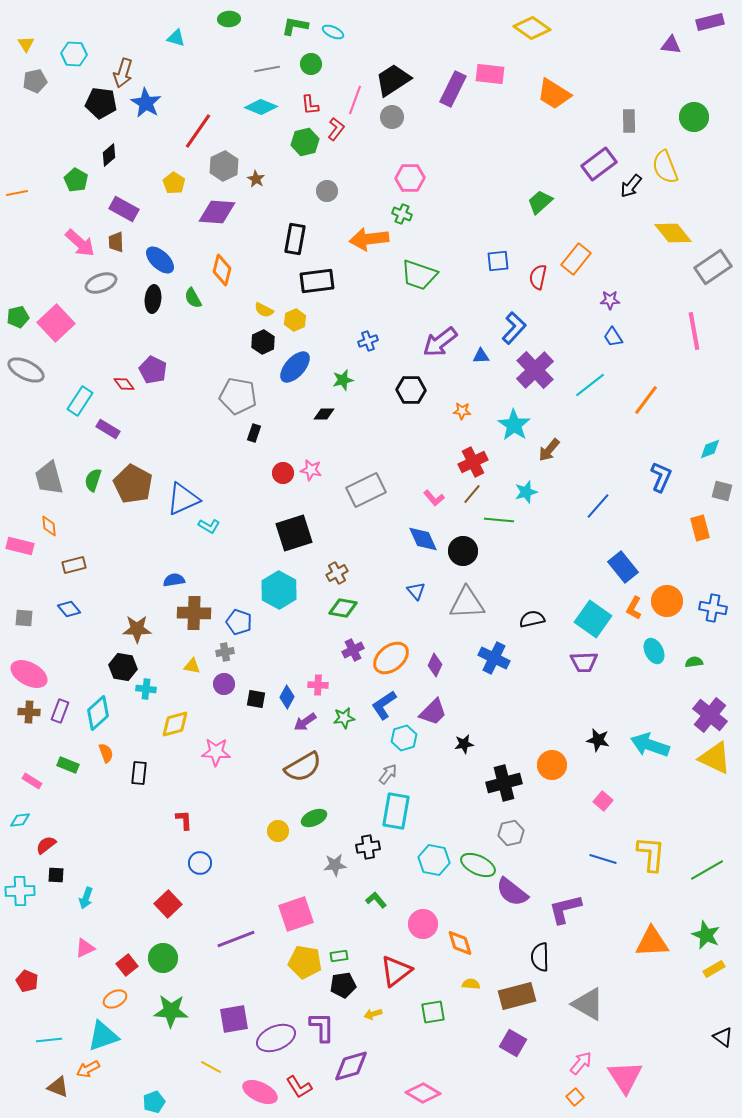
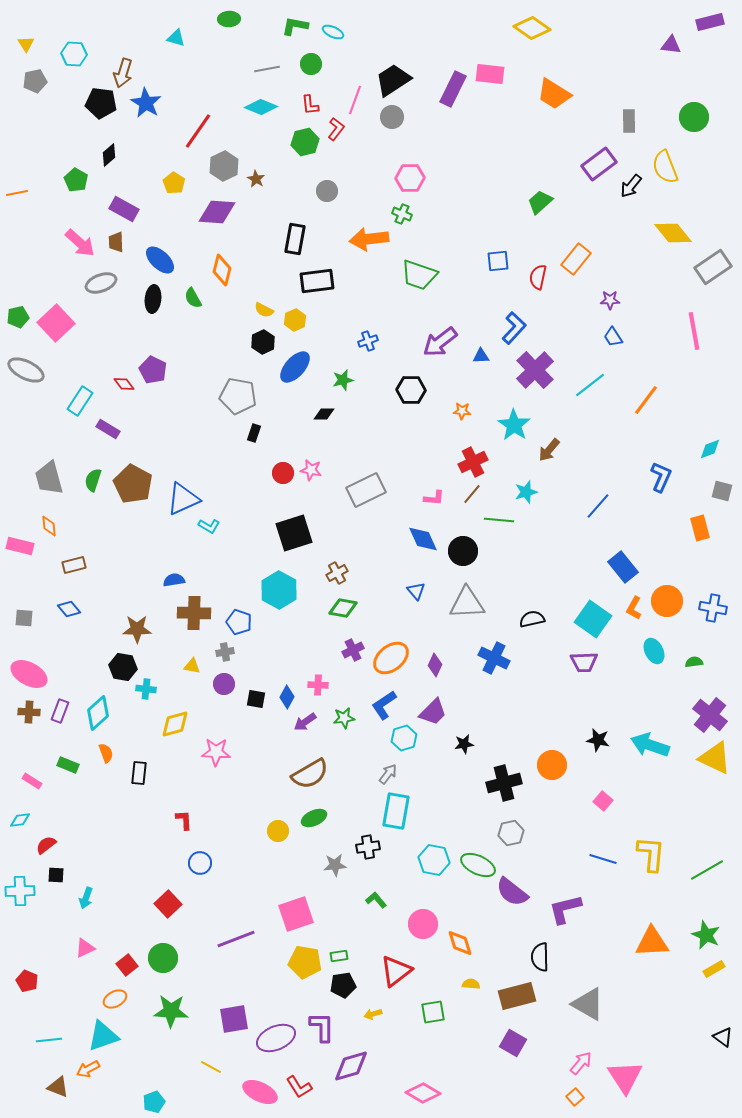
pink L-shape at (434, 498): rotated 45 degrees counterclockwise
brown semicircle at (303, 767): moved 7 px right, 7 px down
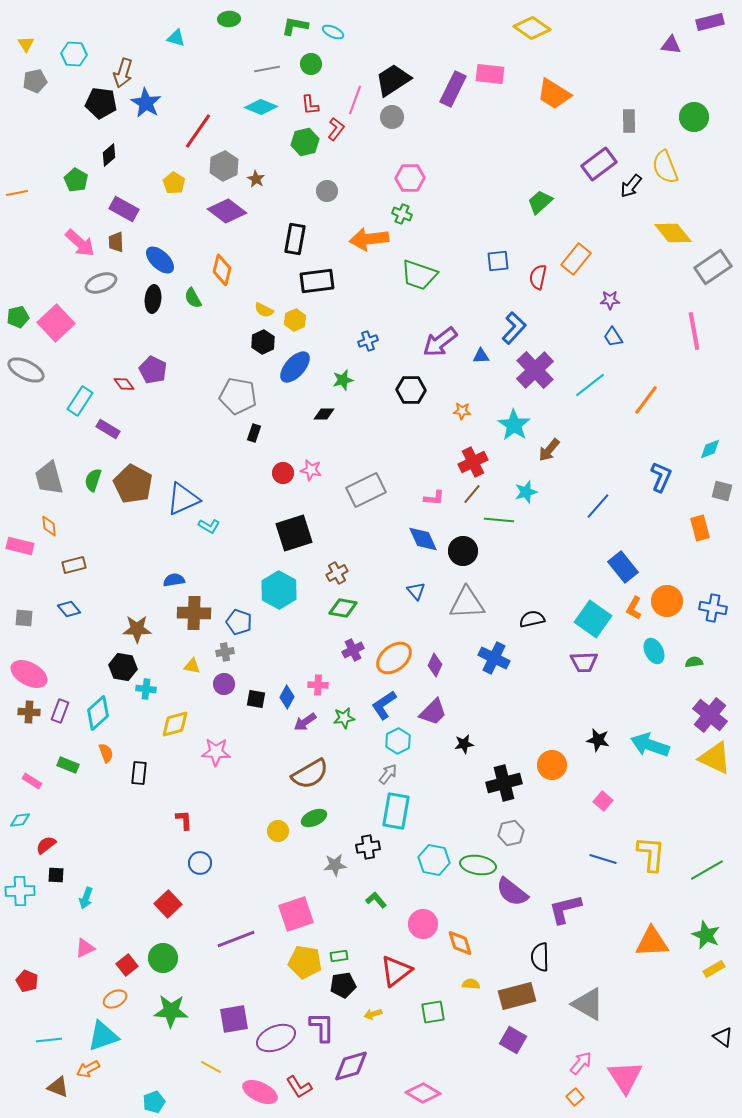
purple diamond at (217, 212): moved 10 px right, 1 px up; rotated 33 degrees clockwise
orange ellipse at (391, 658): moved 3 px right
cyan hexagon at (404, 738): moved 6 px left, 3 px down; rotated 10 degrees counterclockwise
green ellipse at (478, 865): rotated 16 degrees counterclockwise
purple square at (513, 1043): moved 3 px up
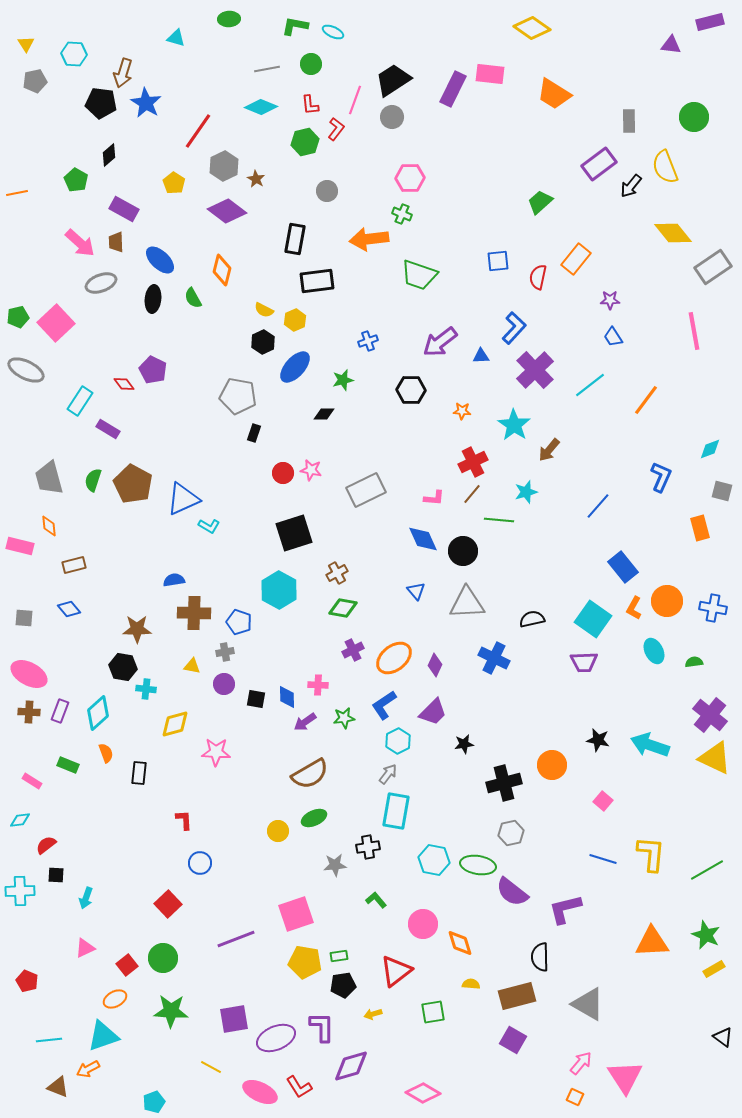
blue diamond at (287, 697): rotated 30 degrees counterclockwise
orange square at (575, 1097): rotated 24 degrees counterclockwise
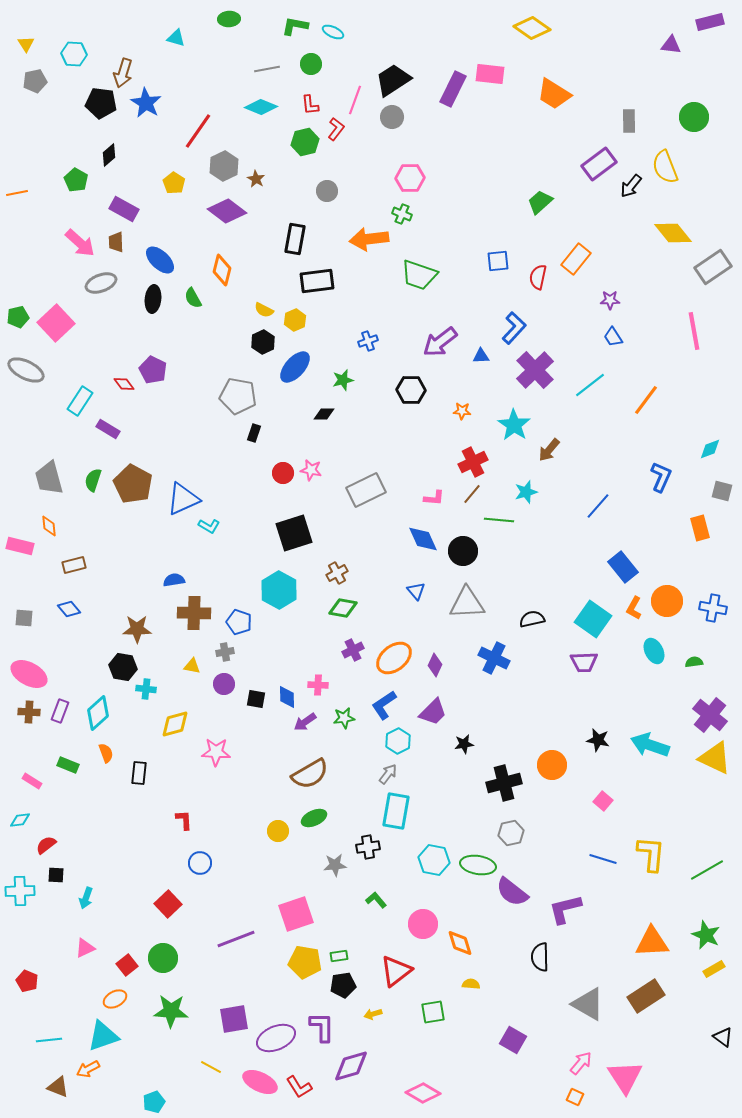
brown rectangle at (517, 996): moved 129 px right; rotated 18 degrees counterclockwise
pink ellipse at (260, 1092): moved 10 px up
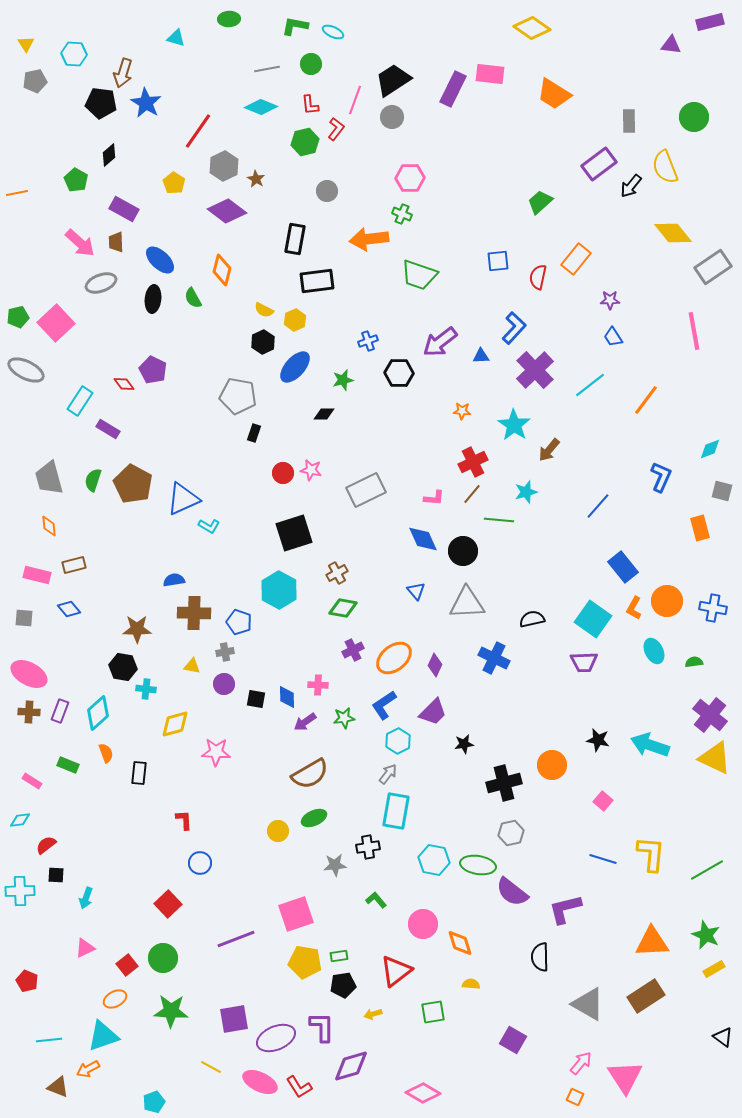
black hexagon at (411, 390): moved 12 px left, 17 px up
pink rectangle at (20, 546): moved 17 px right, 29 px down
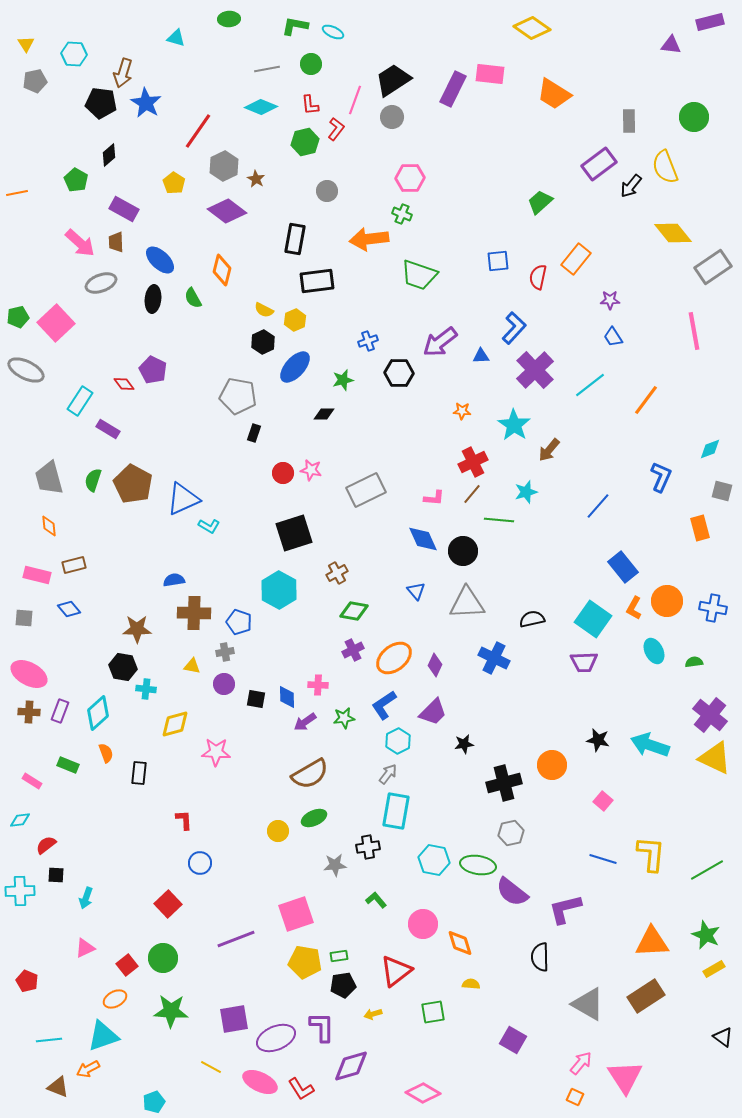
green diamond at (343, 608): moved 11 px right, 3 px down
red L-shape at (299, 1087): moved 2 px right, 2 px down
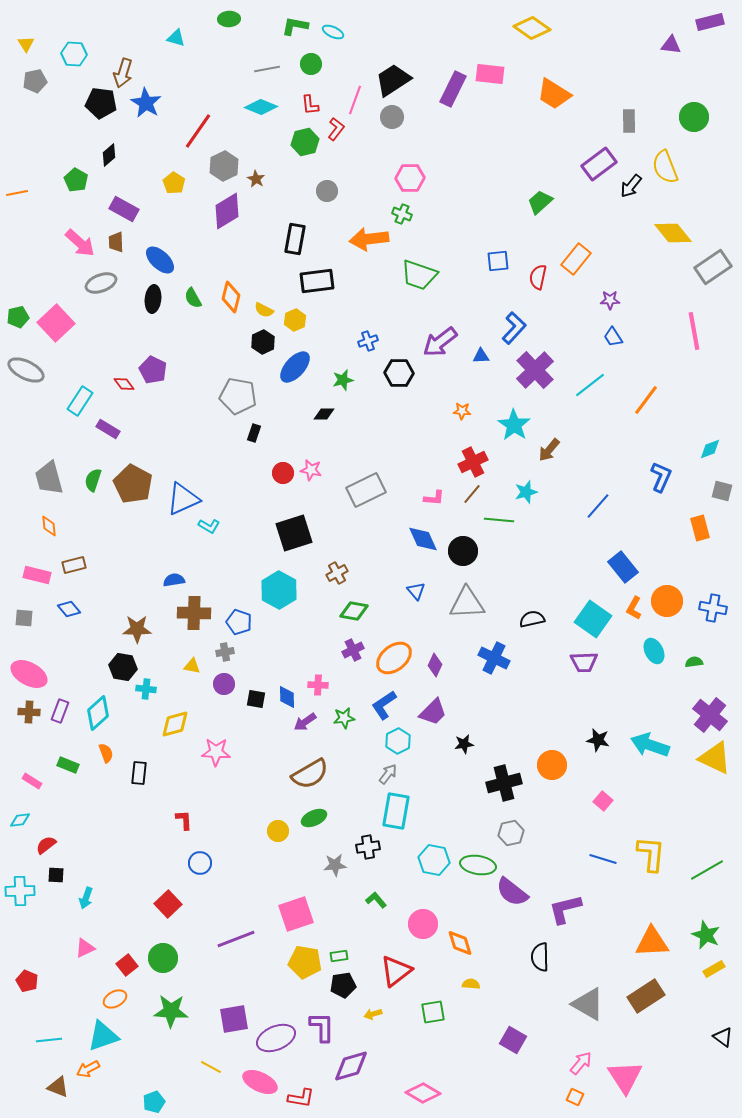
purple diamond at (227, 211): rotated 69 degrees counterclockwise
orange diamond at (222, 270): moved 9 px right, 27 px down
red L-shape at (301, 1089): moved 9 px down; rotated 48 degrees counterclockwise
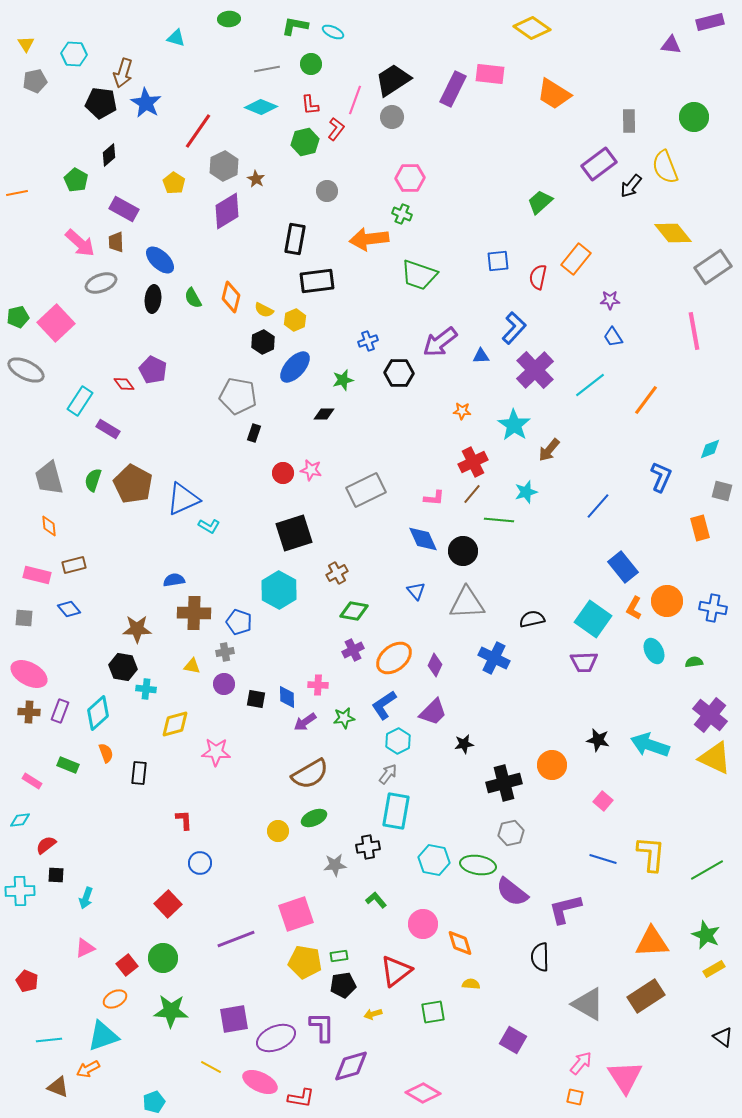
orange square at (575, 1097): rotated 12 degrees counterclockwise
